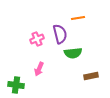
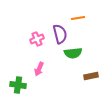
green cross: moved 2 px right
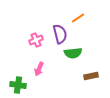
orange line: rotated 24 degrees counterclockwise
pink cross: moved 1 px left, 1 px down
